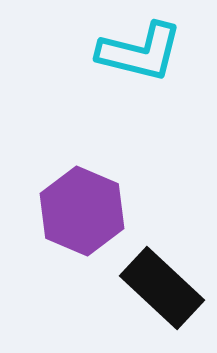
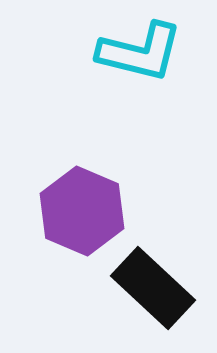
black rectangle: moved 9 px left
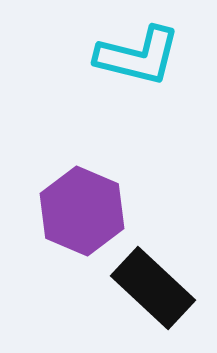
cyan L-shape: moved 2 px left, 4 px down
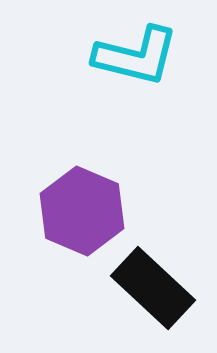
cyan L-shape: moved 2 px left
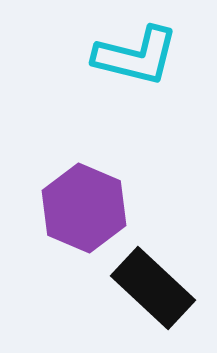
purple hexagon: moved 2 px right, 3 px up
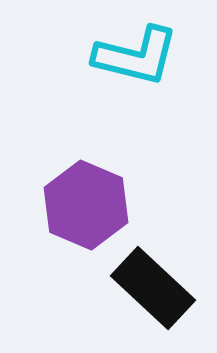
purple hexagon: moved 2 px right, 3 px up
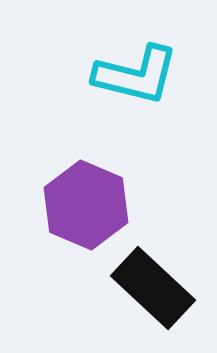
cyan L-shape: moved 19 px down
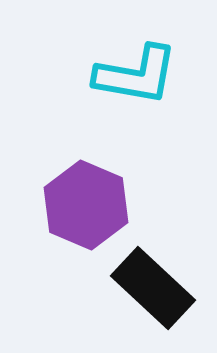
cyan L-shape: rotated 4 degrees counterclockwise
